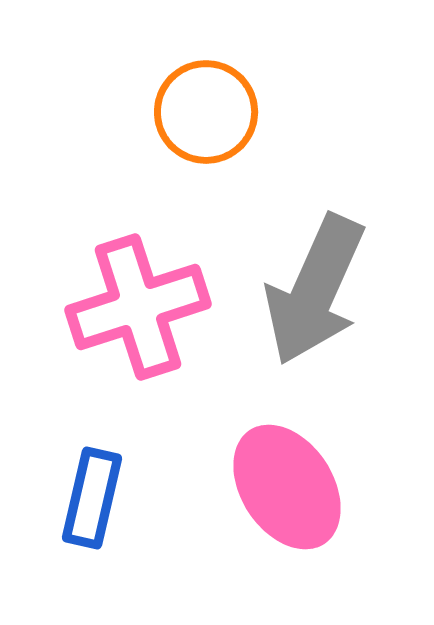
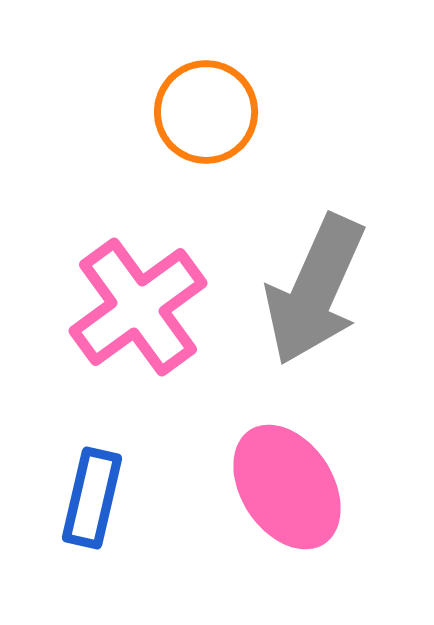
pink cross: rotated 18 degrees counterclockwise
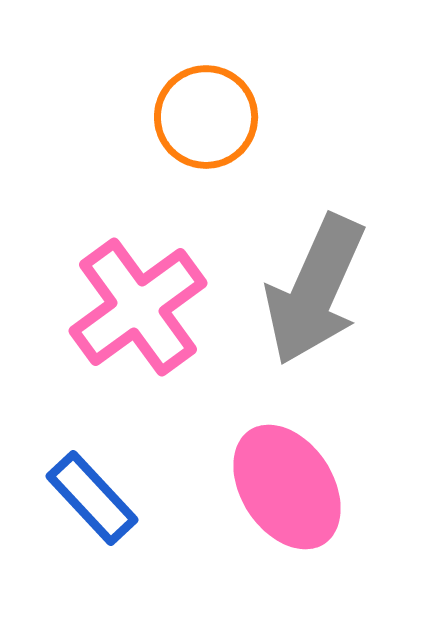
orange circle: moved 5 px down
blue rectangle: rotated 56 degrees counterclockwise
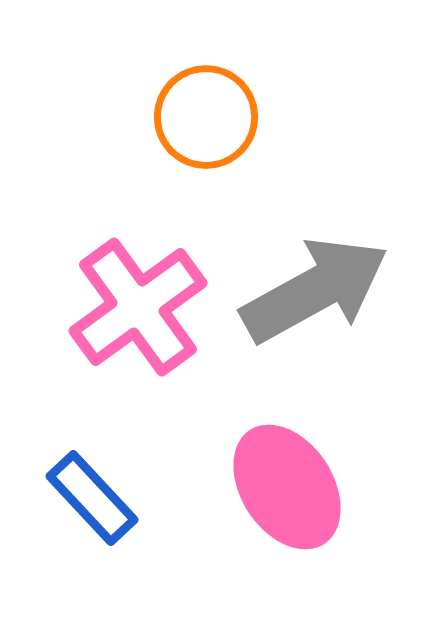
gray arrow: rotated 143 degrees counterclockwise
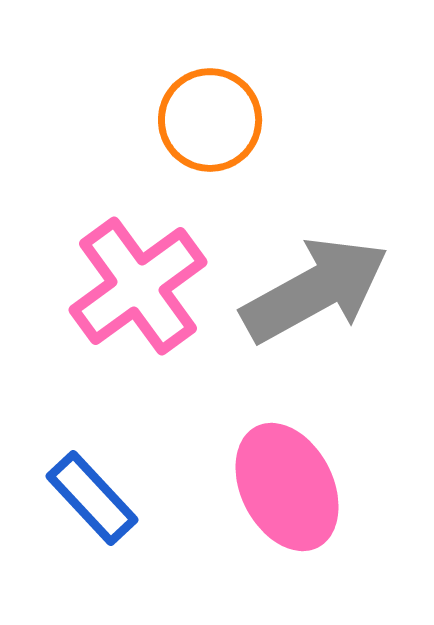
orange circle: moved 4 px right, 3 px down
pink cross: moved 21 px up
pink ellipse: rotated 6 degrees clockwise
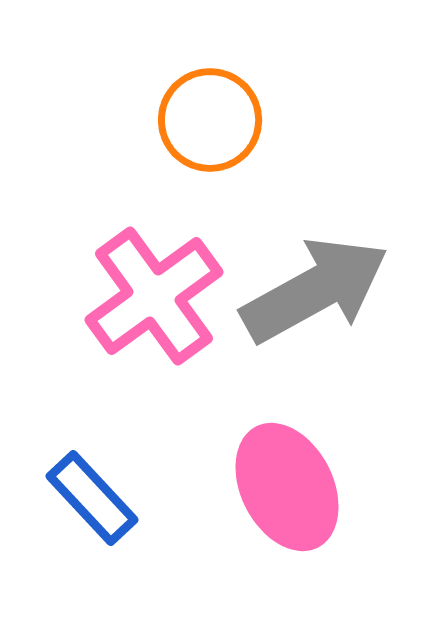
pink cross: moved 16 px right, 10 px down
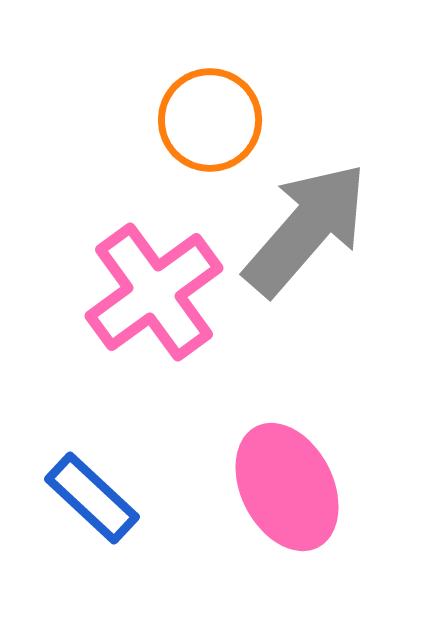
gray arrow: moved 9 px left, 61 px up; rotated 20 degrees counterclockwise
pink cross: moved 4 px up
blue rectangle: rotated 4 degrees counterclockwise
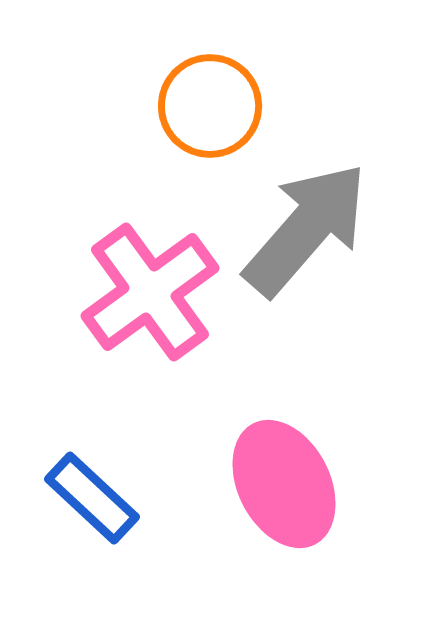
orange circle: moved 14 px up
pink cross: moved 4 px left
pink ellipse: moved 3 px left, 3 px up
